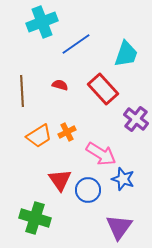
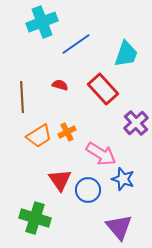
brown line: moved 6 px down
purple cross: moved 4 px down; rotated 10 degrees clockwise
purple triangle: rotated 16 degrees counterclockwise
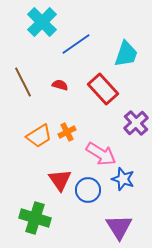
cyan cross: rotated 24 degrees counterclockwise
brown line: moved 1 px right, 15 px up; rotated 24 degrees counterclockwise
purple triangle: rotated 8 degrees clockwise
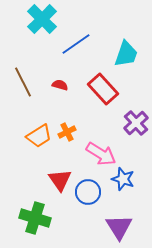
cyan cross: moved 3 px up
blue circle: moved 2 px down
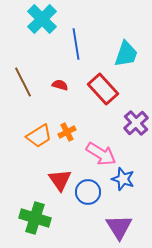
blue line: rotated 64 degrees counterclockwise
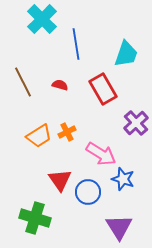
red rectangle: rotated 12 degrees clockwise
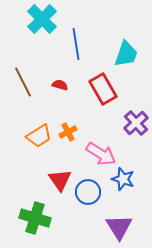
orange cross: moved 1 px right
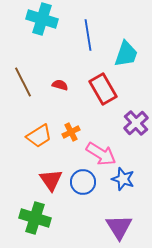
cyan cross: rotated 28 degrees counterclockwise
blue line: moved 12 px right, 9 px up
orange cross: moved 3 px right
red triangle: moved 9 px left
blue circle: moved 5 px left, 10 px up
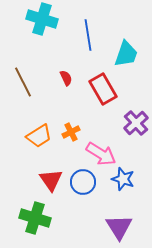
red semicircle: moved 6 px right, 7 px up; rotated 49 degrees clockwise
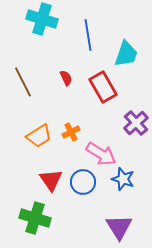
red rectangle: moved 2 px up
